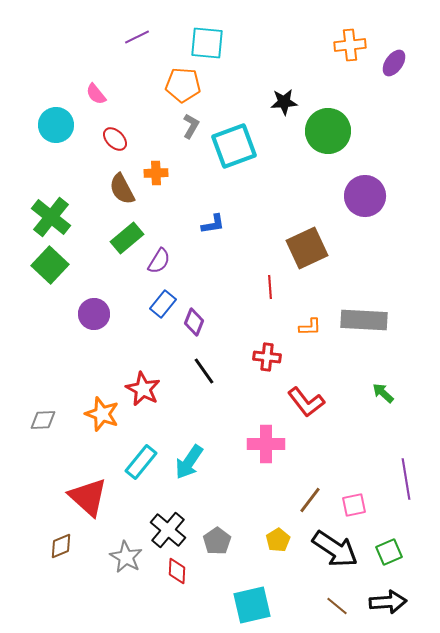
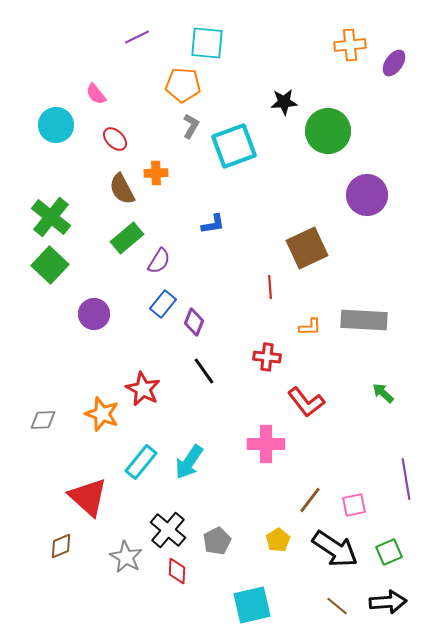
purple circle at (365, 196): moved 2 px right, 1 px up
gray pentagon at (217, 541): rotated 8 degrees clockwise
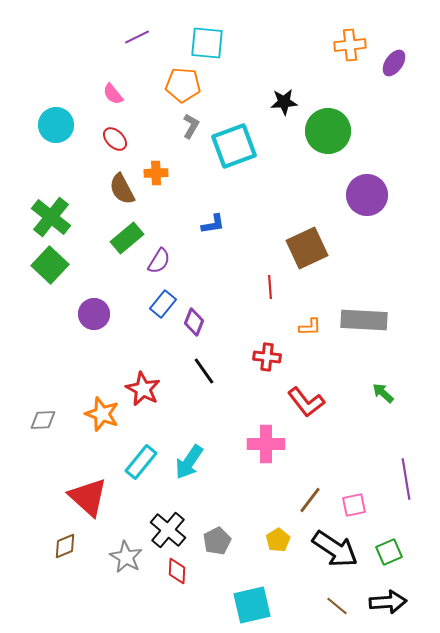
pink semicircle at (96, 94): moved 17 px right
brown diamond at (61, 546): moved 4 px right
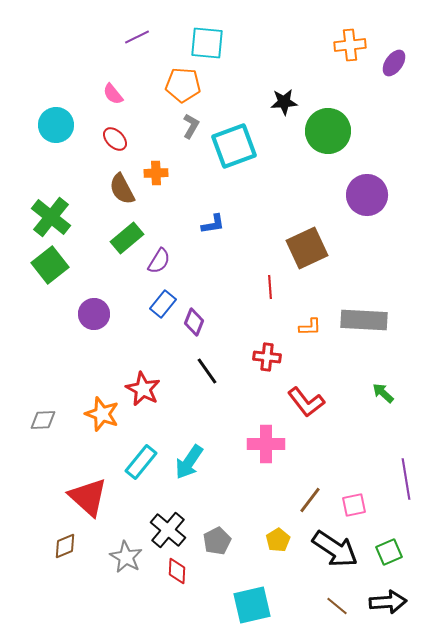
green square at (50, 265): rotated 9 degrees clockwise
black line at (204, 371): moved 3 px right
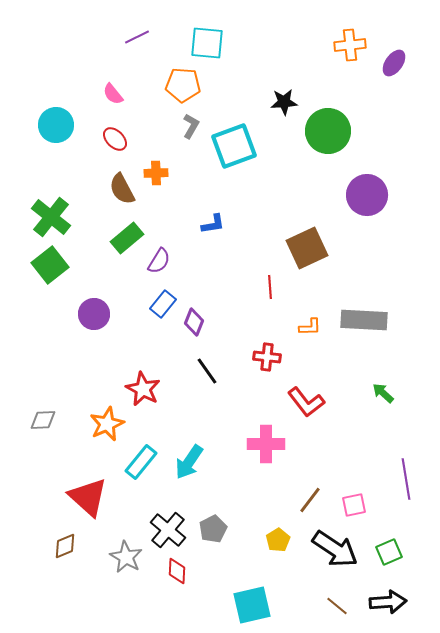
orange star at (102, 414): moved 5 px right, 10 px down; rotated 28 degrees clockwise
gray pentagon at (217, 541): moved 4 px left, 12 px up
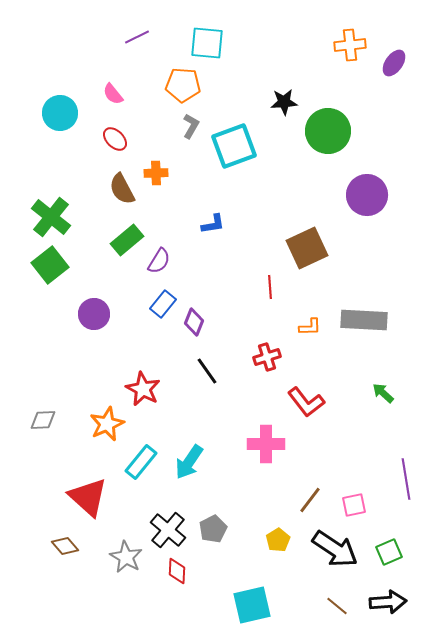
cyan circle at (56, 125): moved 4 px right, 12 px up
green rectangle at (127, 238): moved 2 px down
red cross at (267, 357): rotated 24 degrees counterclockwise
brown diamond at (65, 546): rotated 72 degrees clockwise
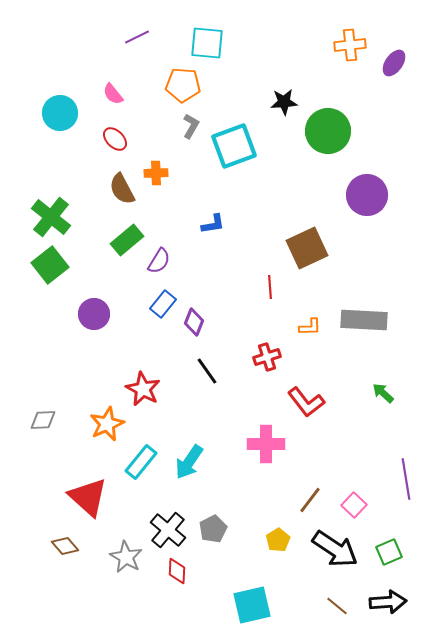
pink square at (354, 505): rotated 35 degrees counterclockwise
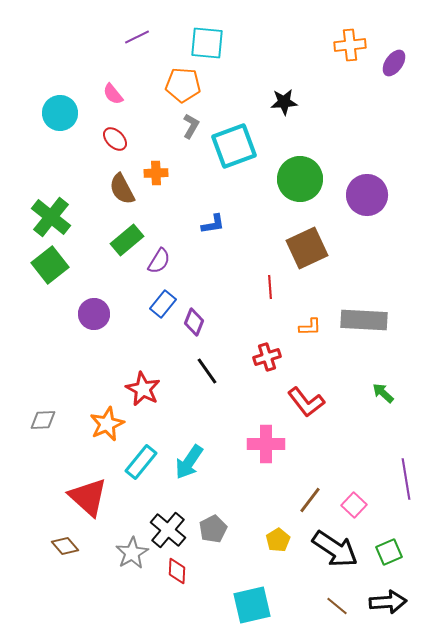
green circle at (328, 131): moved 28 px left, 48 px down
gray star at (126, 557): moved 6 px right, 4 px up; rotated 12 degrees clockwise
